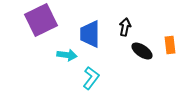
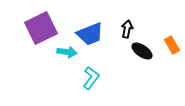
purple square: moved 8 px down
black arrow: moved 2 px right, 2 px down
blue trapezoid: rotated 112 degrees counterclockwise
orange rectangle: moved 2 px right; rotated 24 degrees counterclockwise
cyan arrow: moved 3 px up
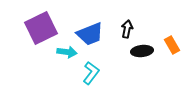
black ellipse: rotated 40 degrees counterclockwise
cyan L-shape: moved 5 px up
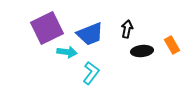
purple square: moved 6 px right
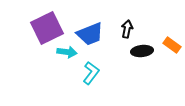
orange rectangle: rotated 24 degrees counterclockwise
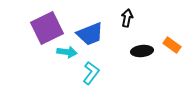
black arrow: moved 11 px up
